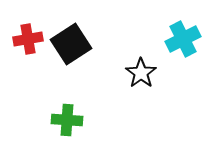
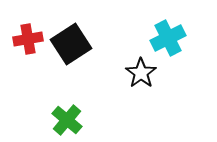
cyan cross: moved 15 px left, 1 px up
green cross: rotated 36 degrees clockwise
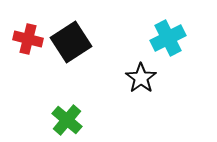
red cross: rotated 24 degrees clockwise
black square: moved 2 px up
black star: moved 5 px down
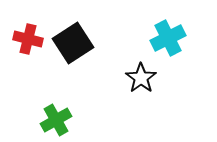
black square: moved 2 px right, 1 px down
green cross: moved 11 px left; rotated 20 degrees clockwise
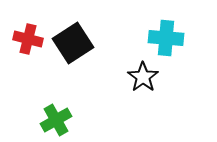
cyan cross: moved 2 px left; rotated 32 degrees clockwise
black star: moved 2 px right, 1 px up
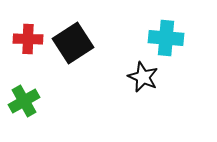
red cross: rotated 12 degrees counterclockwise
black star: rotated 12 degrees counterclockwise
green cross: moved 32 px left, 19 px up
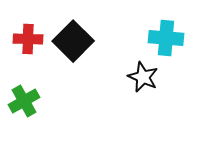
black square: moved 2 px up; rotated 12 degrees counterclockwise
